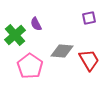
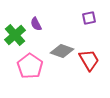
gray diamond: rotated 15 degrees clockwise
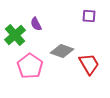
purple square: moved 2 px up; rotated 16 degrees clockwise
red trapezoid: moved 4 px down
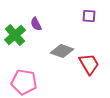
pink pentagon: moved 6 px left, 16 px down; rotated 25 degrees counterclockwise
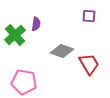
purple semicircle: rotated 144 degrees counterclockwise
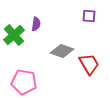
green cross: moved 1 px left
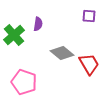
purple semicircle: moved 2 px right
gray diamond: moved 2 px down; rotated 20 degrees clockwise
pink pentagon: rotated 10 degrees clockwise
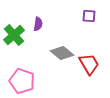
pink pentagon: moved 2 px left, 1 px up
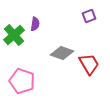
purple square: rotated 24 degrees counterclockwise
purple semicircle: moved 3 px left
gray diamond: rotated 20 degrees counterclockwise
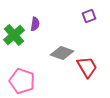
red trapezoid: moved 2 px left, 3 px down
